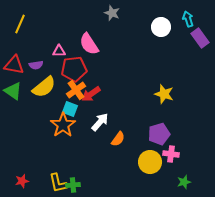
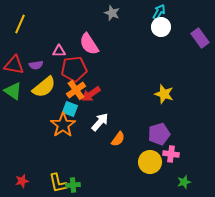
cyan arrow: moved 29 px left, 7 px up; rotated 49 degrees clockwise
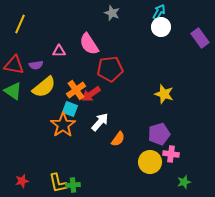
red pentagon: moved 36 px right
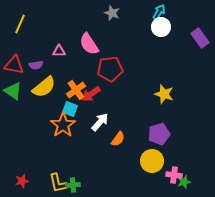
pink cross: moved 3 px right, 21 px down
yellow circle: moved 2 px right, 1 px up
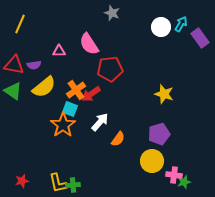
cyan arrow: moved 22 px right, 12 px down
purple semicircle: moved 2 px left
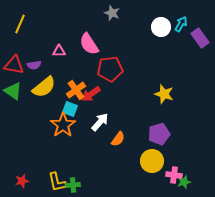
yellow L-shape: moved 1 px left, 1 px up
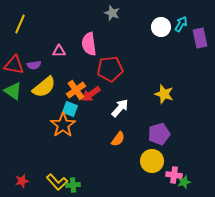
purple rectangle: rotated 24 degrees clockwise
pink semicircle: rotated 25 degrees clockwise
white arrow: moved 20 px right, 14 px up
yellow L-shape: rotated 30 degrees counterclockwise
